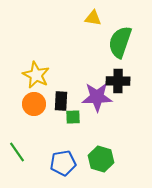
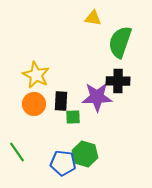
green hexagon: moved 16 px left, 5 px up
blue pentagon: rotated 15 degrees clockwise
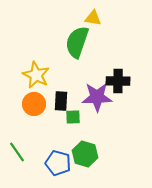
green semicircle: moved 43 px left
blue pentagon: moved 5 px left; rotated 10 degrees clockwise
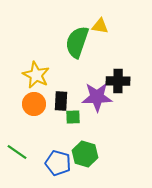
yellow triangle: moved 7 px right, 8 px down
green line: rotated 20 degrees counterclockwise
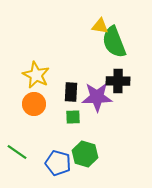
green semicircle: moved 37 px right; rotated 40 degrees counterclockwise
black rectangle: moved 10 px right, 9 px up
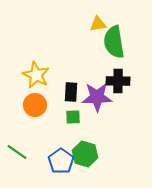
yellow triangle: moved 2 px left, 2 px up; rotated 18 degrees counterclockwise
green semicircle: rotated 12 degrees clockwise
orange circle: moved 1 px right, 1 px down
blue pentagon: moved 3 px right, 2 px up; rotated 20 degrees clockwise
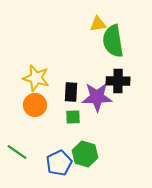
green semicircle: moved 1 px left, 1 px up
yellow star: moved 3 px down; rotated 12 degrees counterclockwise
blue pentagon: moved 2 px left, 2 px down; rotated 10 degrees clockwise
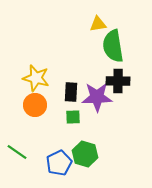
green semicircle: moved 5 px down
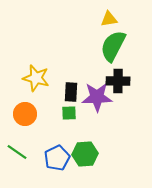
yellow triangle: moved 11 px right, 5 px up
green semicircle: rotated 36 degrees clockwise
orange circle: moved 10 px left, 9 px down
green square: moved 4 px left, 4 px up
green hexagon: rotated 20 degrees counterclockwise
blue pentagon: moved 2 px left, 5 px up
